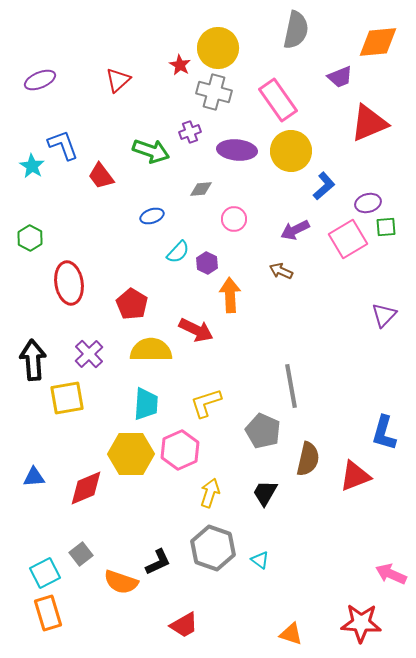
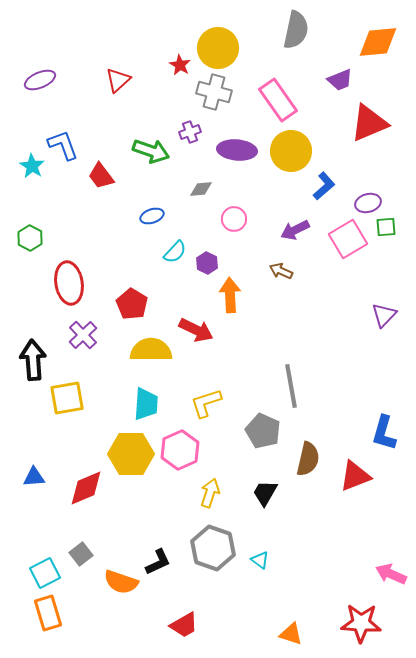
purple trapezoid at (340, 77): moved 3 px down
cyan semicircle at (178, 252): moved 3 px left
purple cross at (89, 354): moved 6 px left, 19 px up
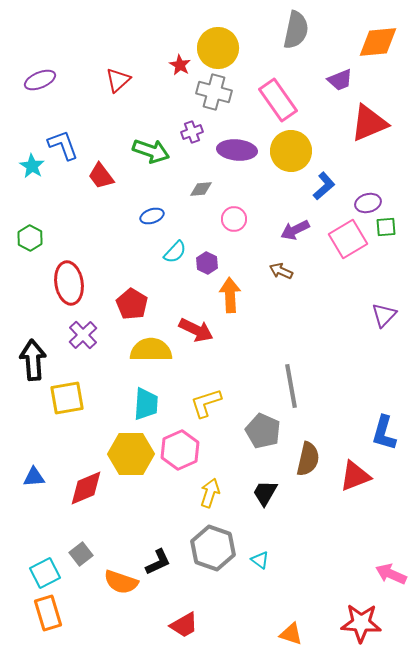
purple cross at (190, 132): moved 2 px right
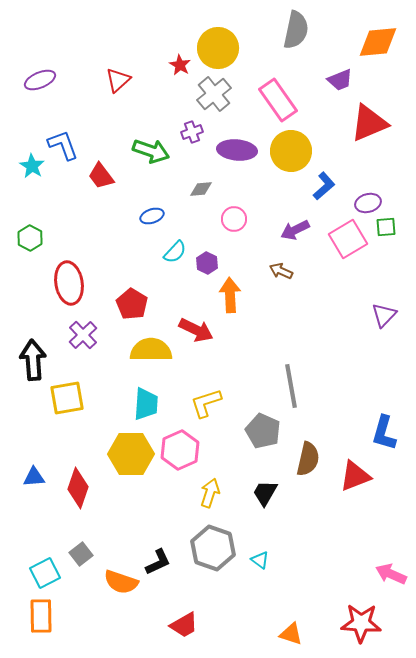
gray cross at (214, 92): moved 2 px down; rotated 36 degrees clockwise
red diamond at (86, 488): moved 8 px left; rotated 48 degrees counterclockwise
orange rectangle at (48, 613): moved 7 px left, 3 px down; rotated 16 degrees clockwise
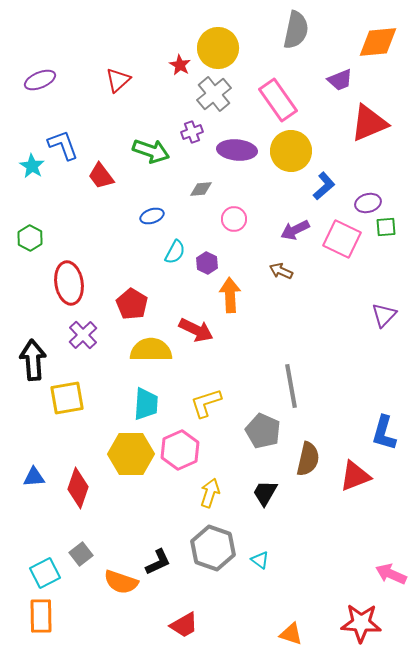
pink square at (348, 239): moved 6 px left; rotated 33 degrees counterclockwise
cyan semicircle at (175, 252): rotated 15 degrees counterclockwise
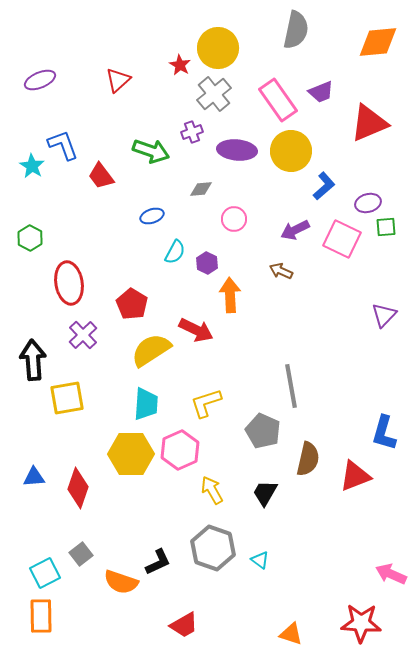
purple trapezoid at (340, 80): moved 19 px left, 12 px down
yellow semicircle at (151, 350): rotated 33 degrees counterclockwise
yellow arrow at (210, 493): moved 2 px right, 3 px up; rotated 48 degrees counterclockwise
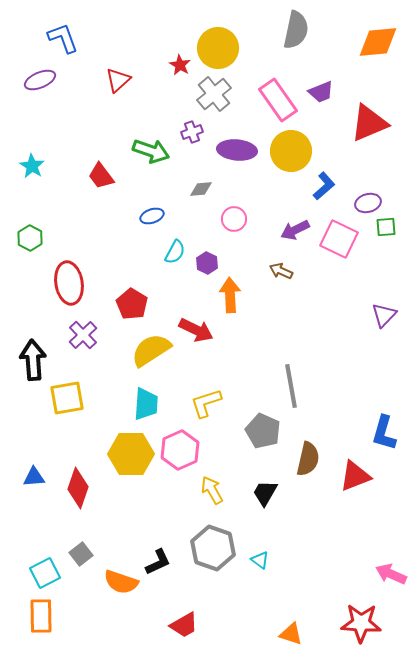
blue L-shape at (63, 145): moved 107 px up
pink square at (342, 239): moved 3 px left
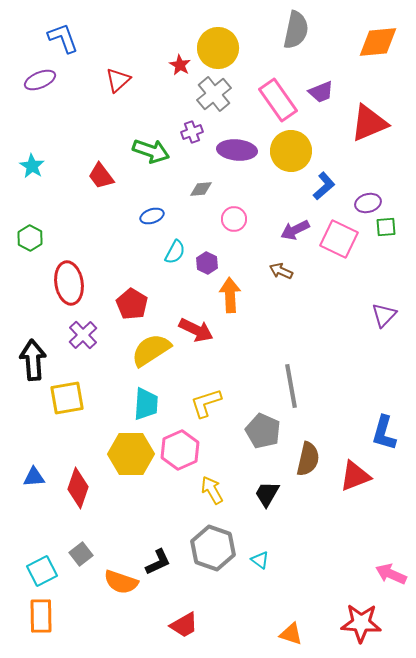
black trapezoid at (265, 493): moved 2 px right, 1 px down
cyan square at (45, 573): moved 3 px left, 2 px up
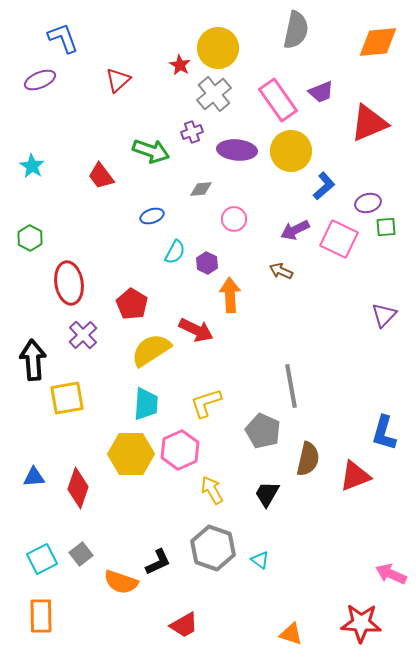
cyan square at (42, 571): moved 12 px up
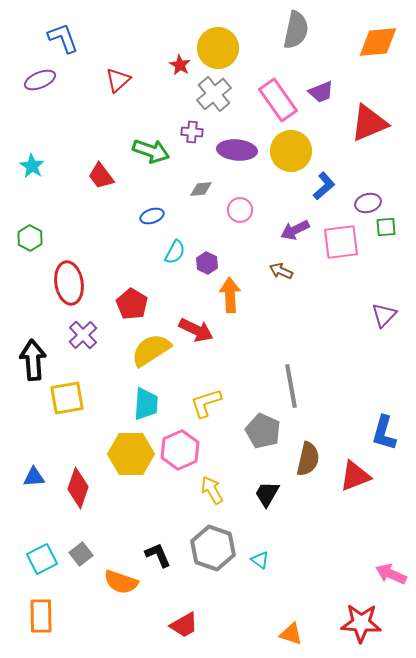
purple cross at (192, 132): rotated 25 degrees clockwise
pink circle at (234, 219): moved 6 px right, 9 px up
pink square at (339, 239): moved 2 px right, 3 px down; rotated 33 degrees counterclockwise
black L-shape at (158, 562): moved 7 px up; rotated 88 degrees counterclockwise
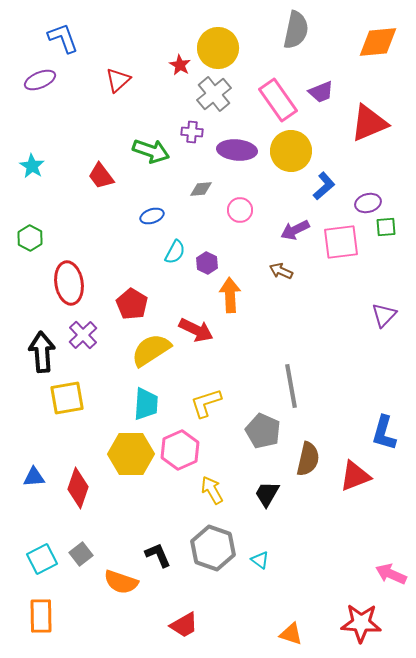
black arrow at (33, 360): moved 9 px right, 8 px up
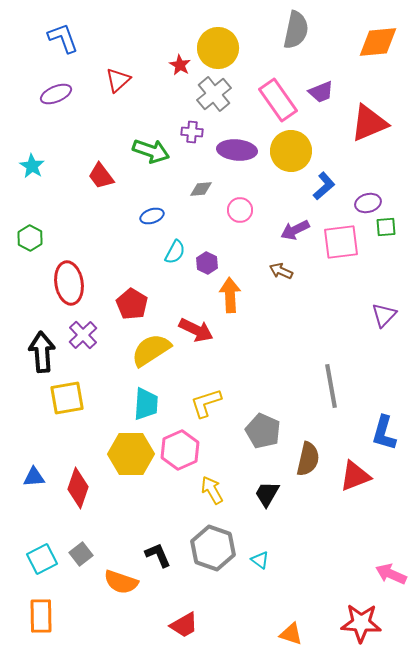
purple ellipse at (40, 80): moved 16 px right, 14 px down
gray line at (291, 386): moved 40 px right
